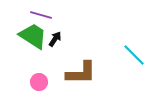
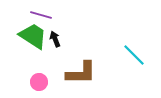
black arrow: rotated 56 degrees counterclockwise
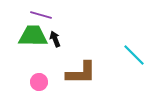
green trapezoid: rotated 32 degrees counterclockwise
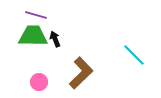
purple line: moved 5 px left
brown L-shape: rotated 44 degrees counterclockwise
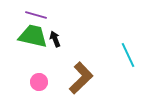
green trapezoid: rotated 12 degrees clockwise
cyan line: moved 6 px left; rotated 20 degrees clockwise
brown L-shape: moved 5 px down
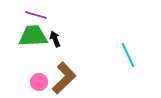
green trapezoid: rotated 16 degrees counterclockwise
brown L-shape: moved 17 px left
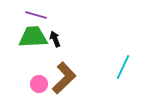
green trapezoid: moved 1 px down
cyan line: moved 5 px left, 12 px down; rotated 50 degrees clockwise
pink circle: moved 2 px down
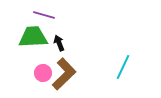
purple line: moved 8 px right
black arrow: moved 4 px right, 4 px down
brown L-shape: moved 4 px up
pink circle: moved 4 px right, 11 px up
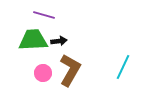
green trapezoid: moved 3 px down
black arrow: moved 2 px up; rotated 105 degrees clockwise
brown L-shape: moved 6 px right, 4 px up; rotated 16 degrees counterclockwise
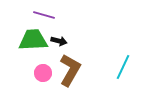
black arrow: rotated 21 degrees clockwise
